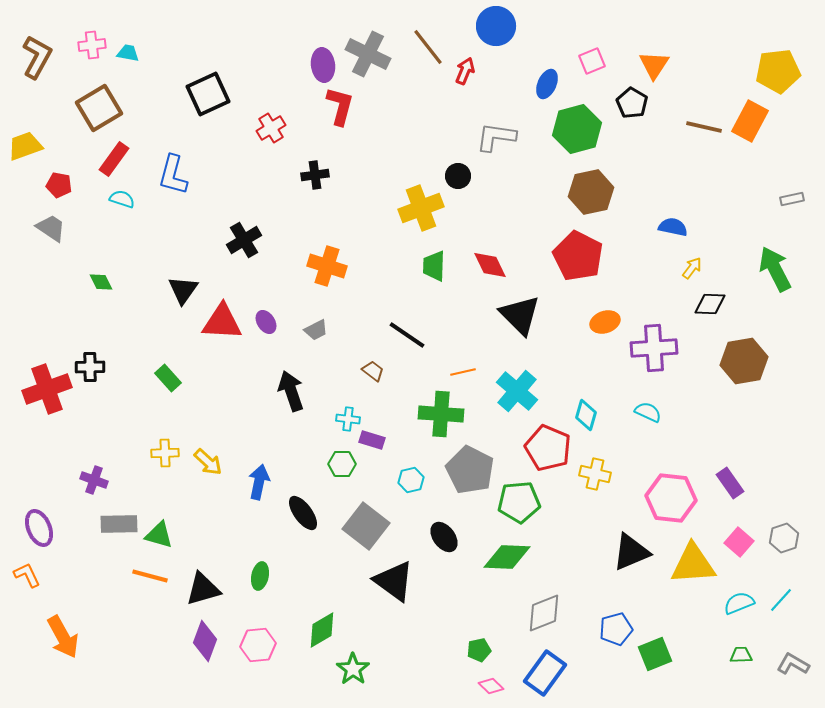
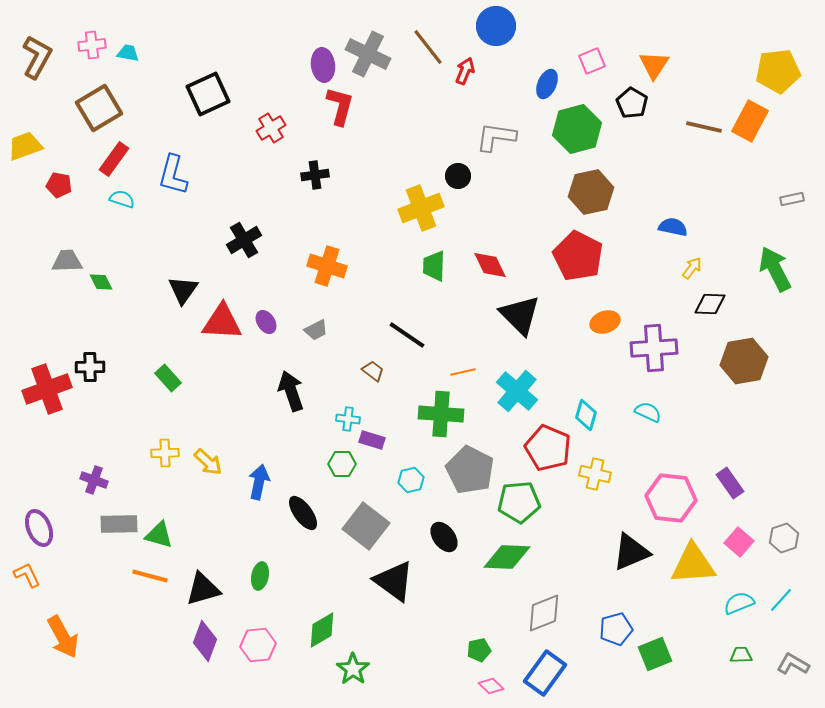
gray trapezoid at (51, 228): moved 16 px right, 33 px down; rotated 36 degrees counterclockwise
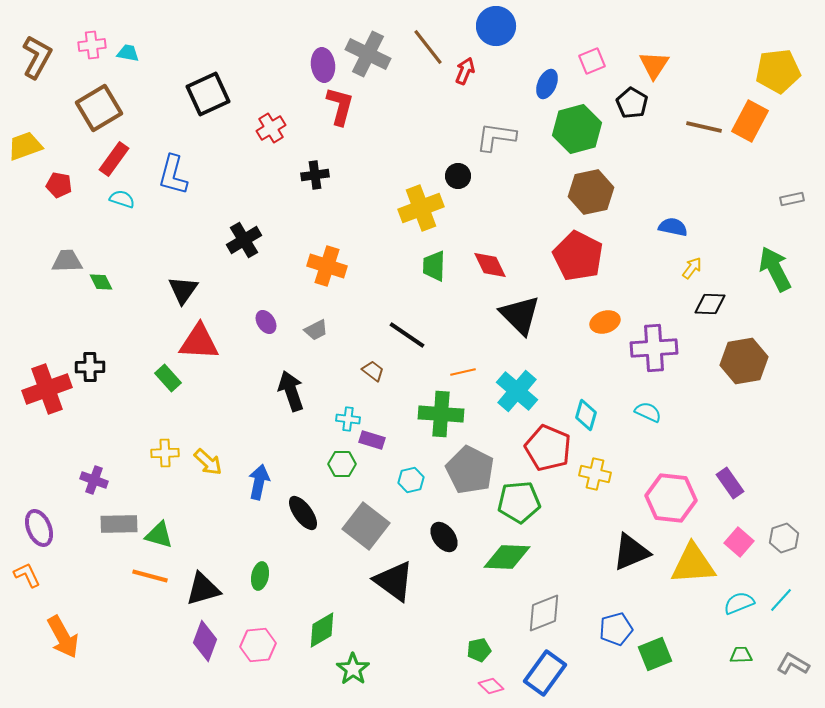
red triangle at (222, 322): moved 23 px left, 20 px down
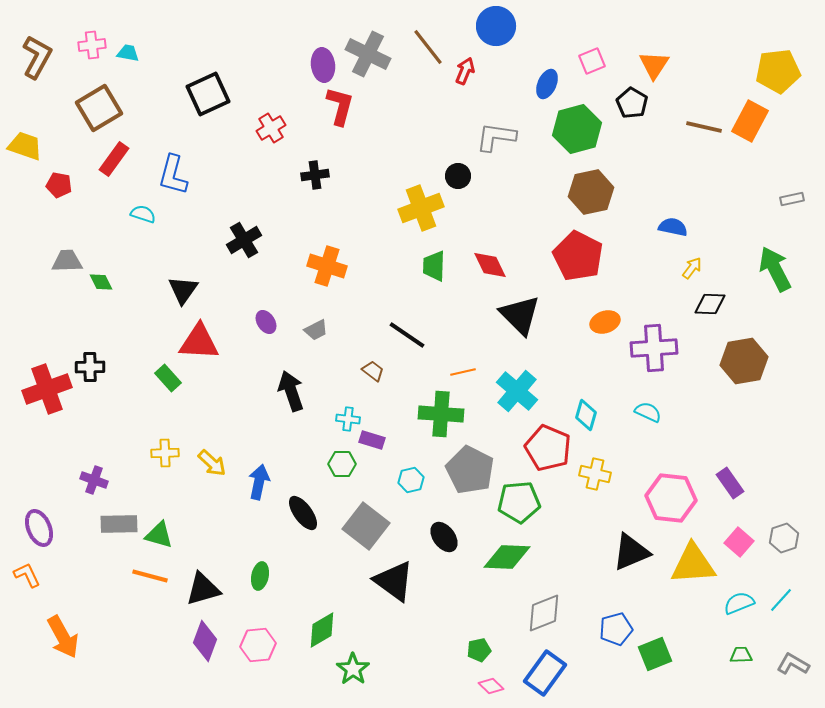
yellow trapezoid at (25, 146): rotated 39 degrees clockwise
cyan semicircle at (122, 199): moved 21 px right, 15 px down
yellow arrow at (208, 462): moved 4 px right, 1 px down
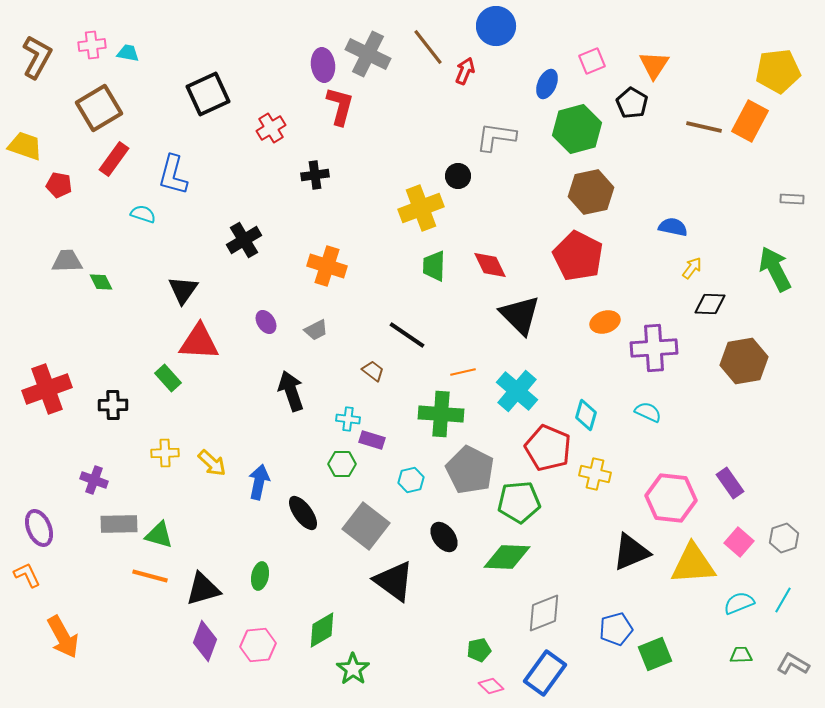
gray rectangle at (792, 199): rotated 15 degrees clockwise
black cross at (90, 367): moved 23 px right, 38 px down
cyan line at (781, 600): moved 2 px right; rotated 12 degrees counterclockwise
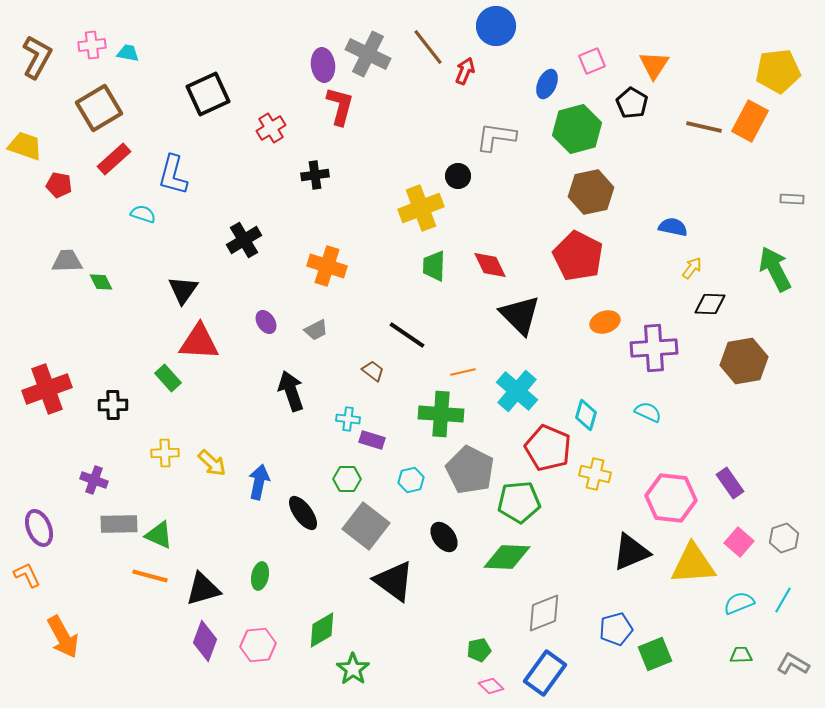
red rectangle at (114, 159): rotated 12 degrees clockwise
green hexagon at (342, 464): moved 5 px right, 15 px down
green triangle at (159, 535): rotated 8 degrees clockwise
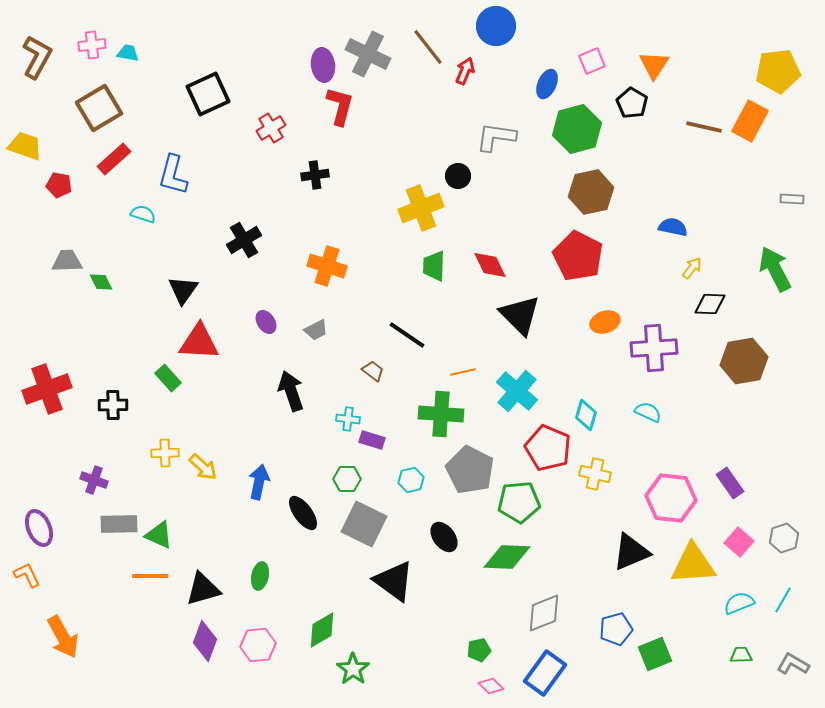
yellow arrow at (212, 463): moved 9 px left, 4 px down
gray square at (366, 526): moved 2 px left, 2 px up; rotated 12 degrees counterclockwise
orange line at (150, 576): rotated 15 degrees counterclockwise
